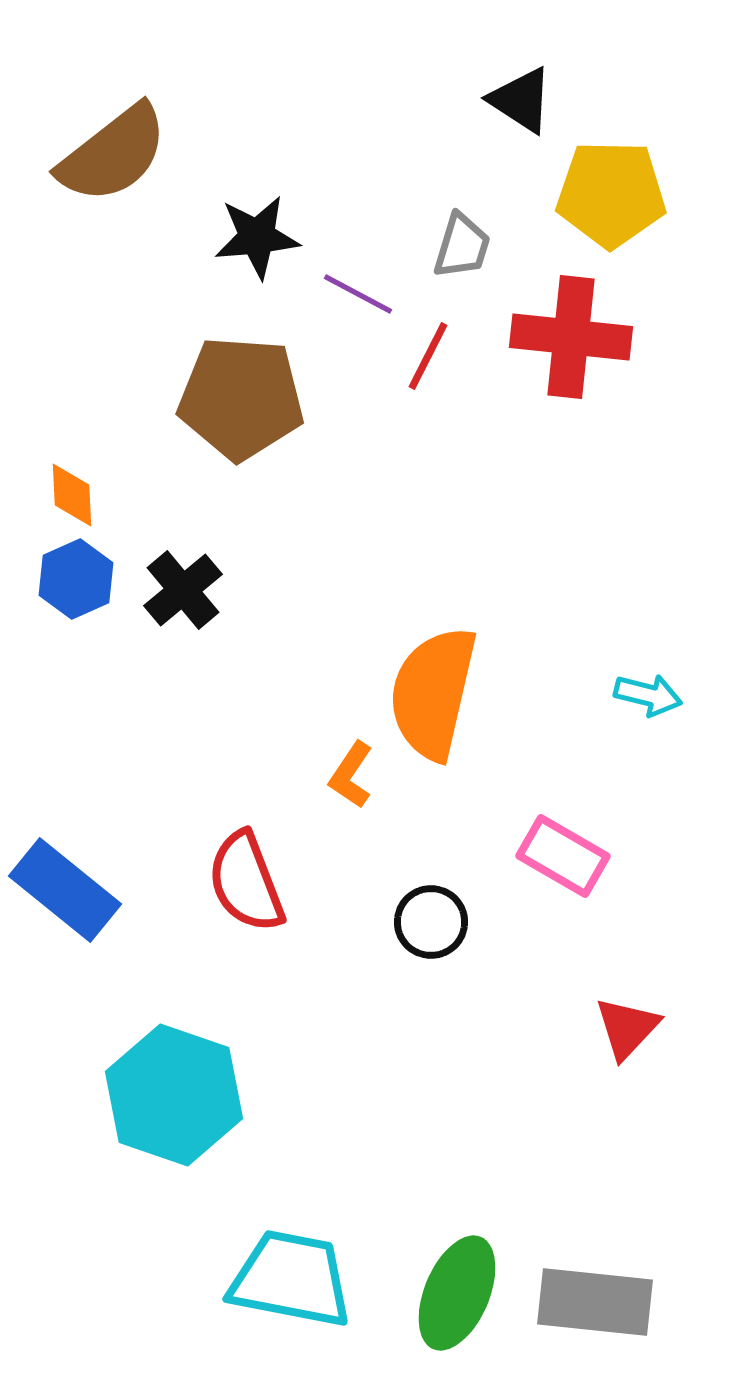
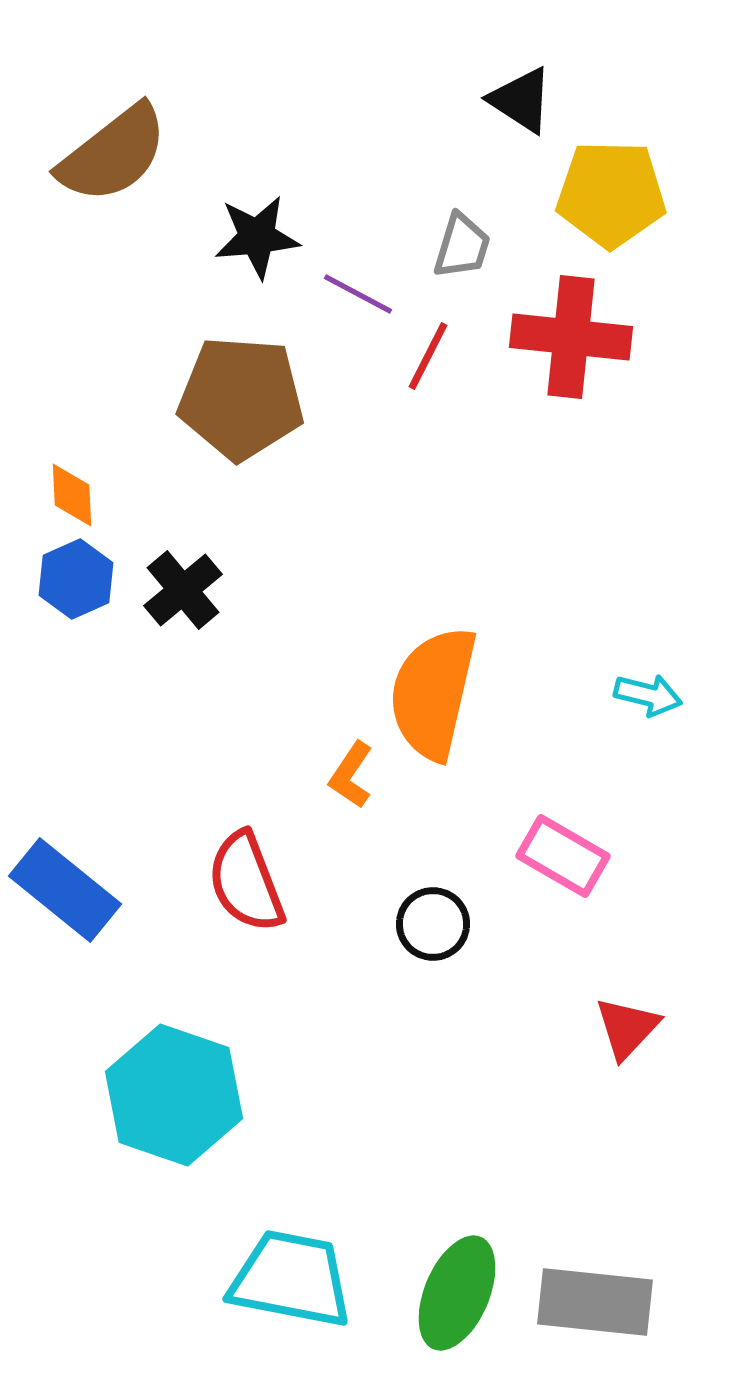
black circle: moved 2 px right, 2 px down
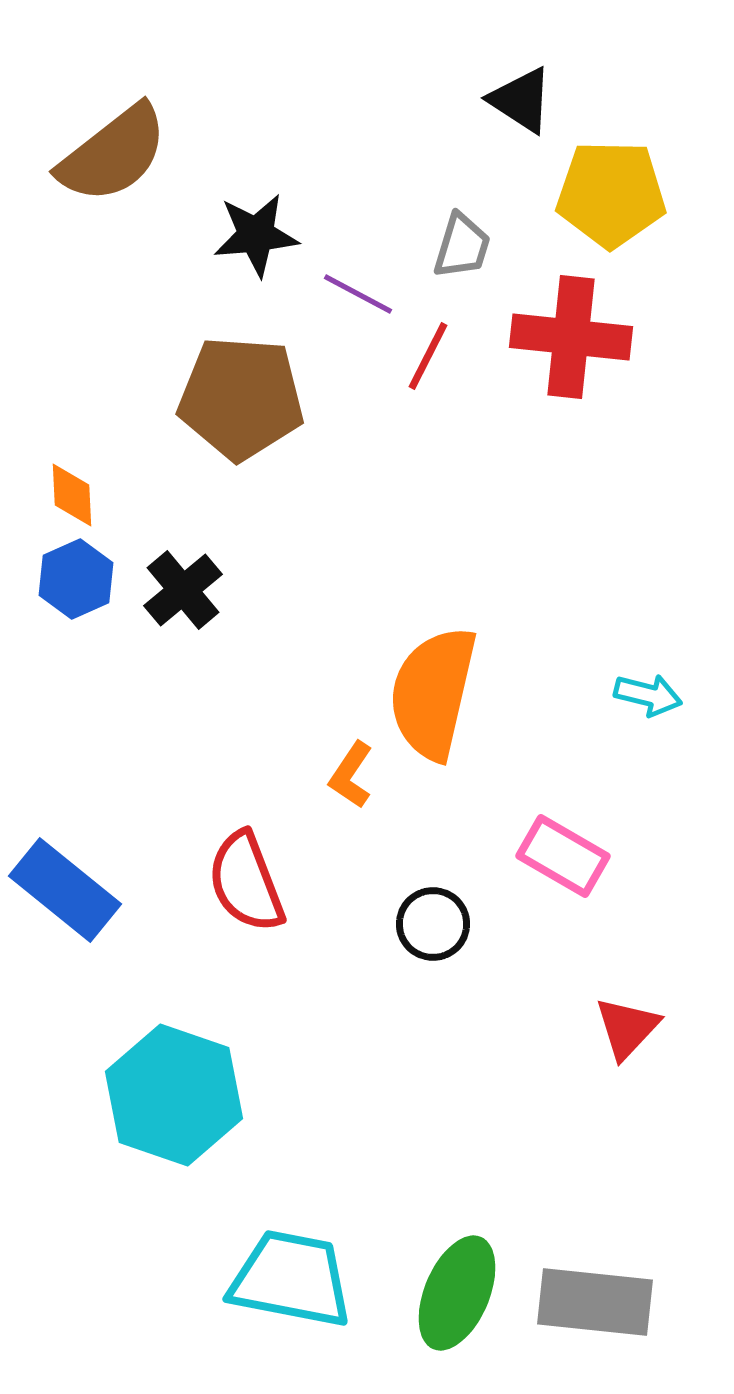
black star: moved 1 px left, 2 px up
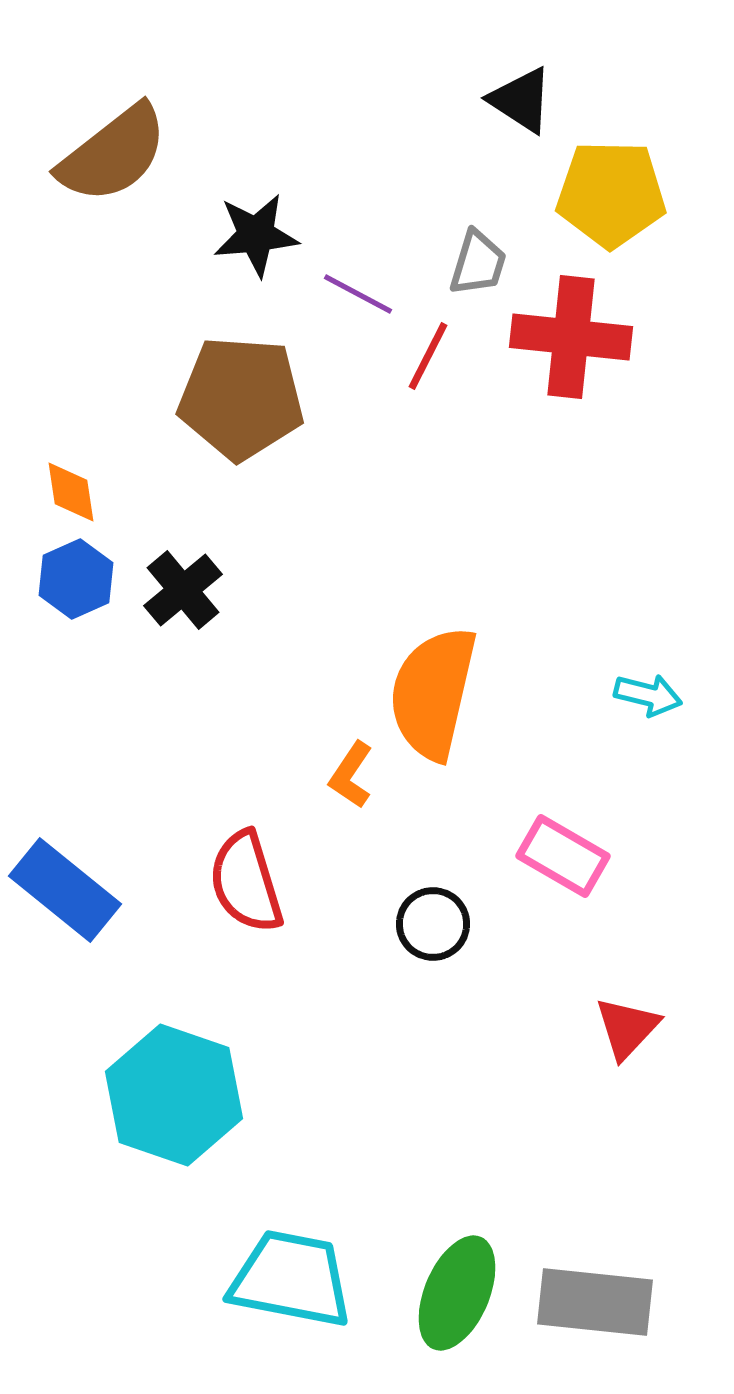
gray trapezoid: moved 16 px right, 17 px down
orange diamond: moved 1 px left, 3 px up; rotated 6 degrees counterclockwise
red semicircle: rotated 4 degrees clockwise
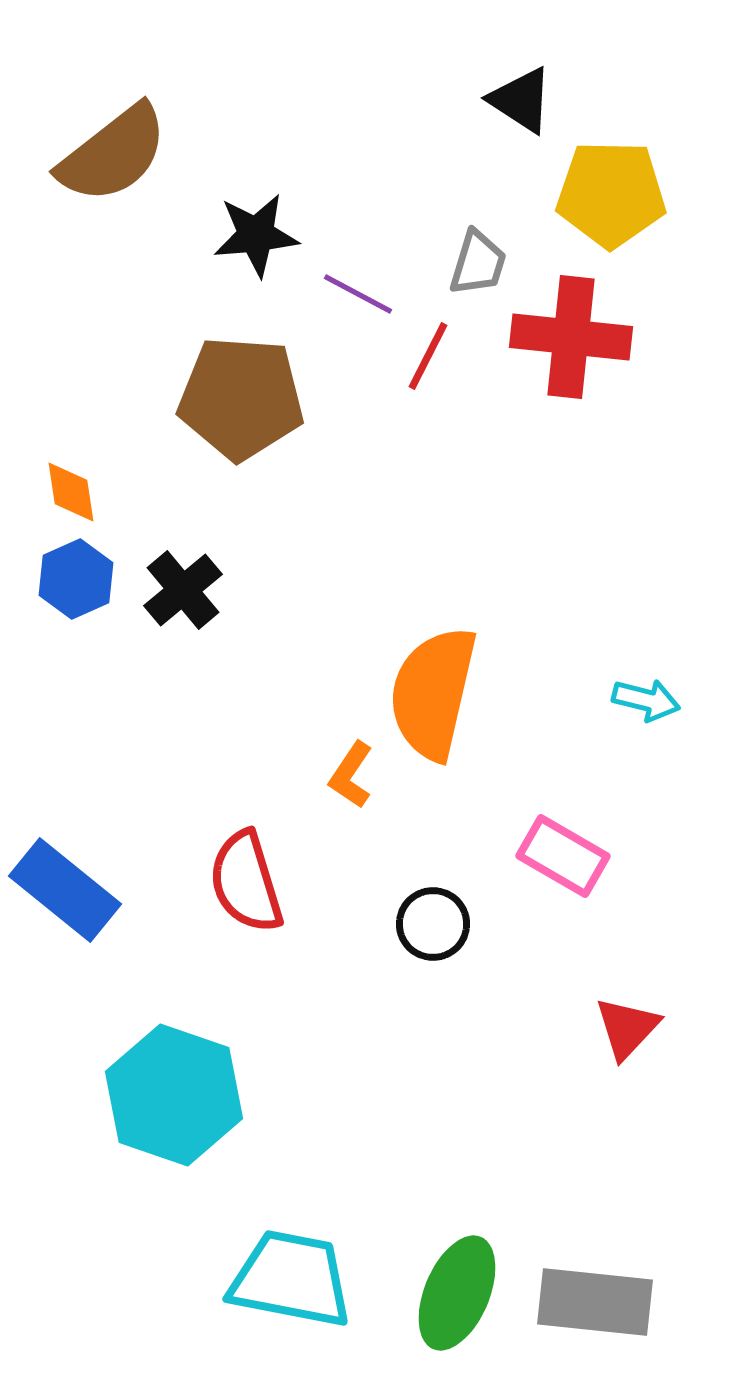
cyan arrow: moved 2 px left, 5 px down
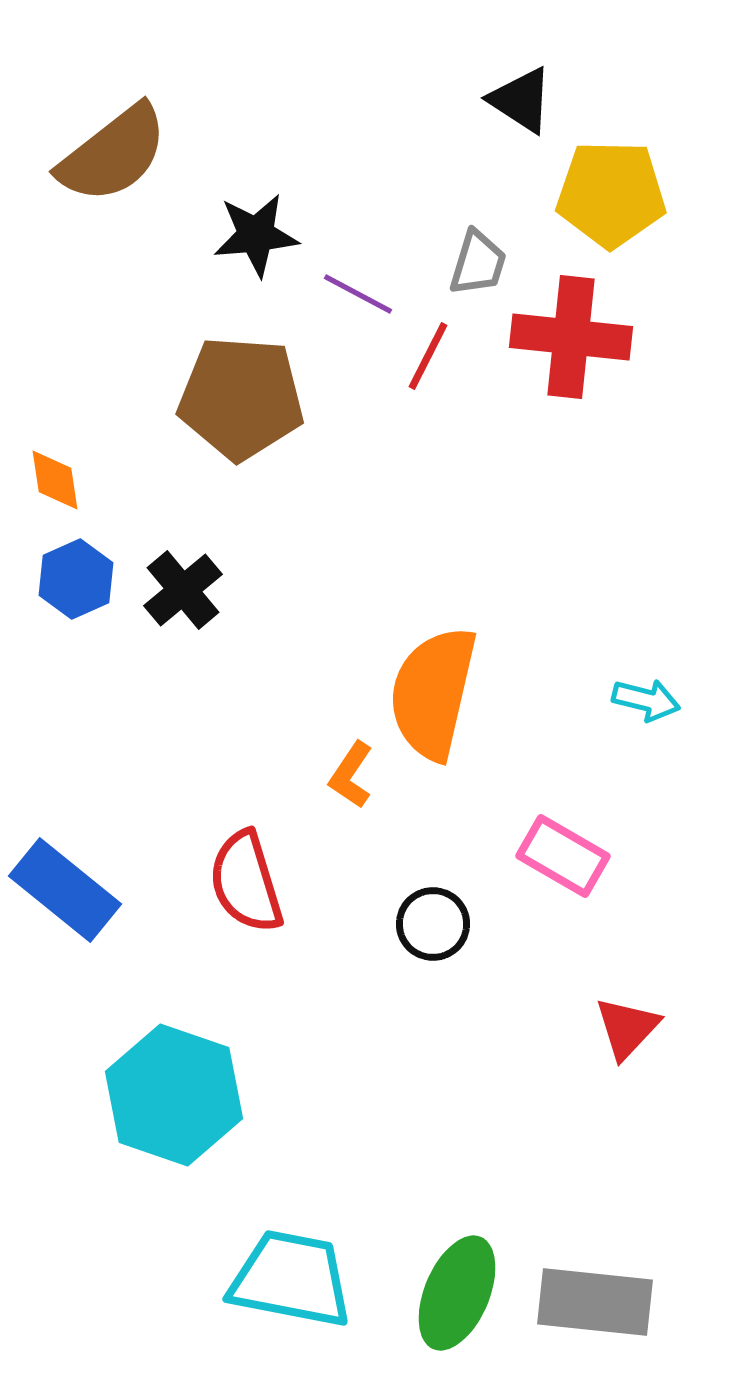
orange diamond: moved 16 px left, 12 px up
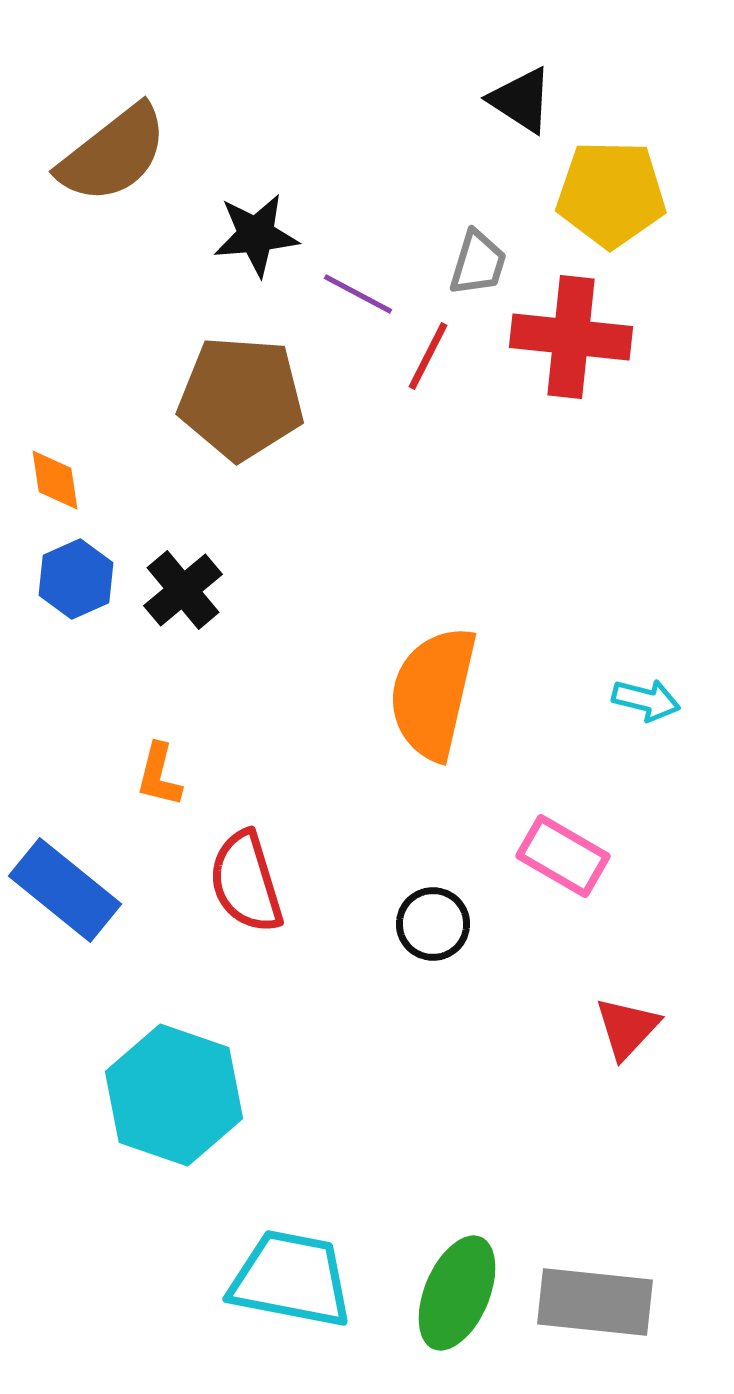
orange L-shape: moved 192 px left; rotated 20 degrees counterclockwise
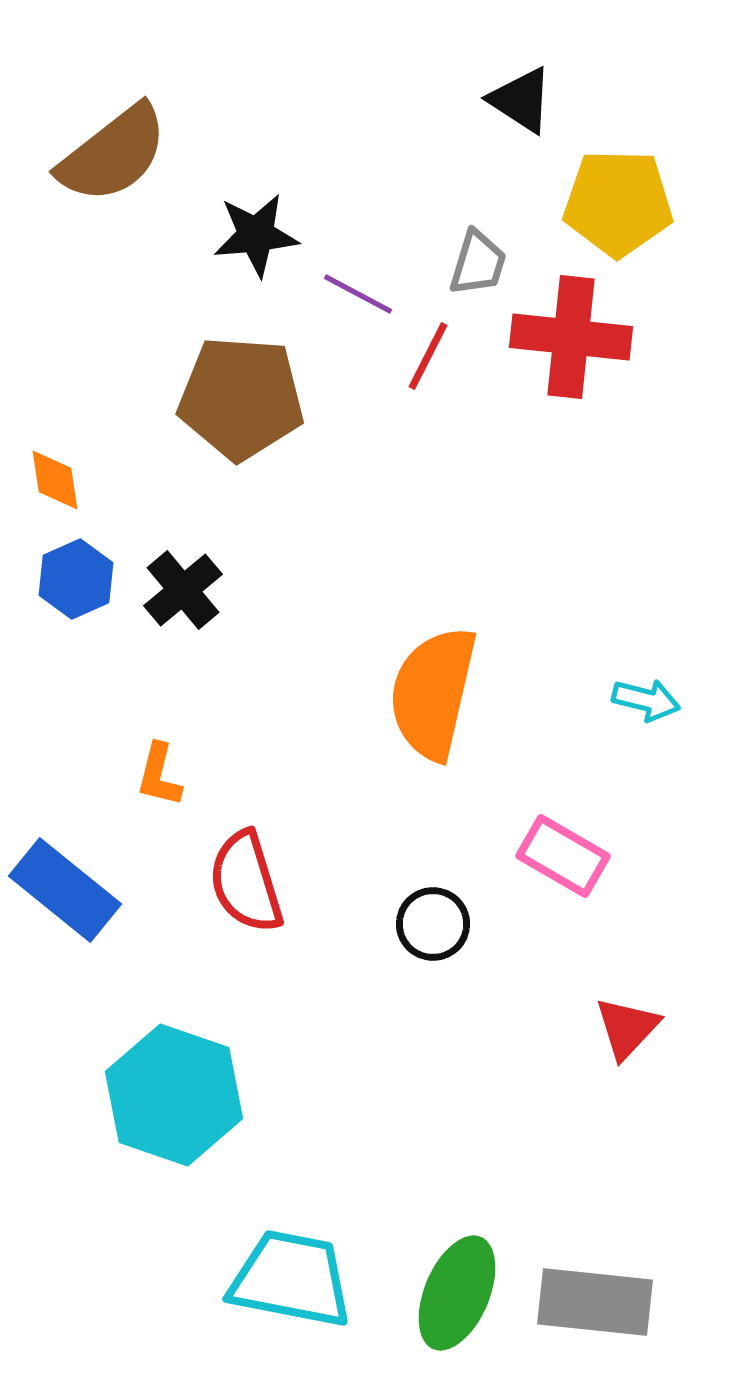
yellow pentagon: moved 7 px right, 9 px down
